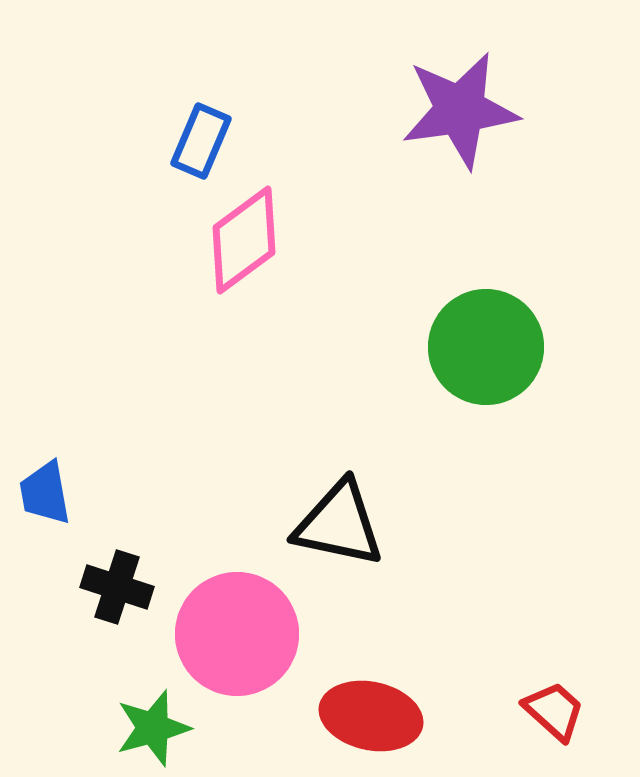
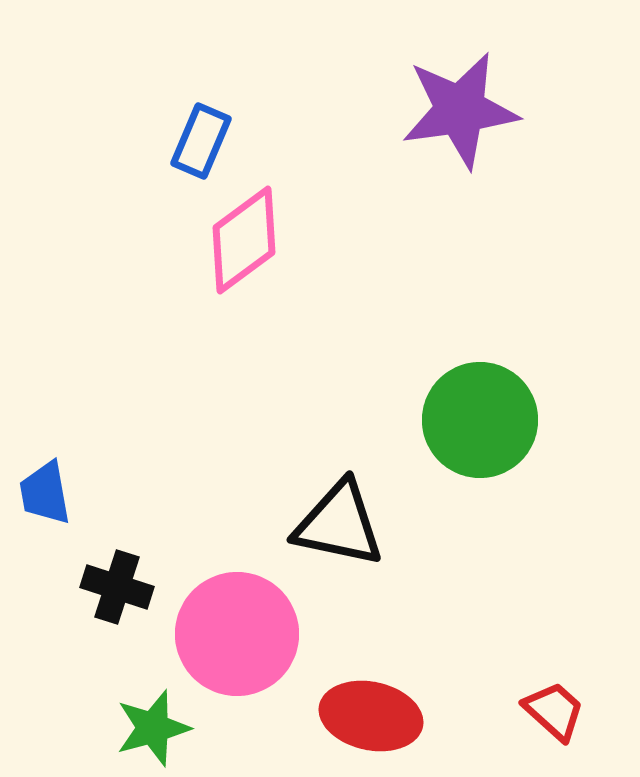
green circle: moved 6 px left, 73 px down
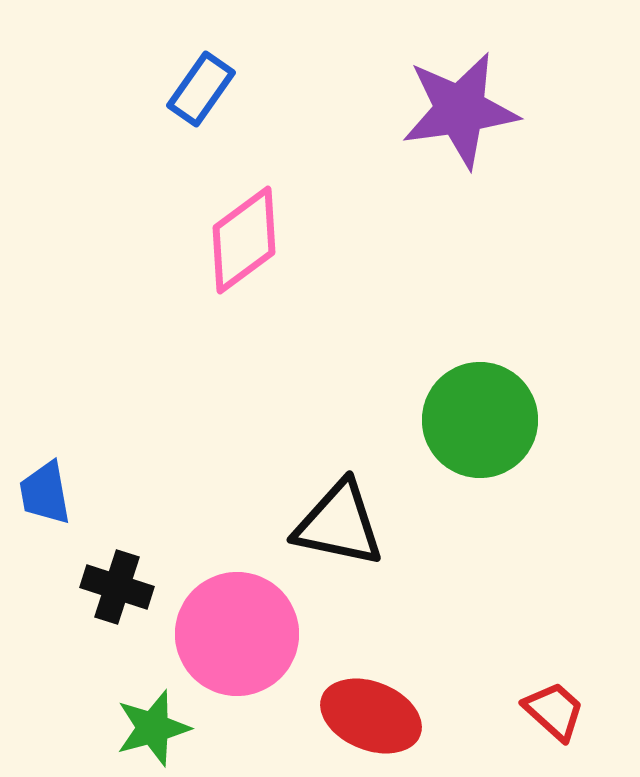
blue rectangle: moved 52 px up; rotated 12 degrees clockwise
red ellipse: rotated 10 degrees clockwise
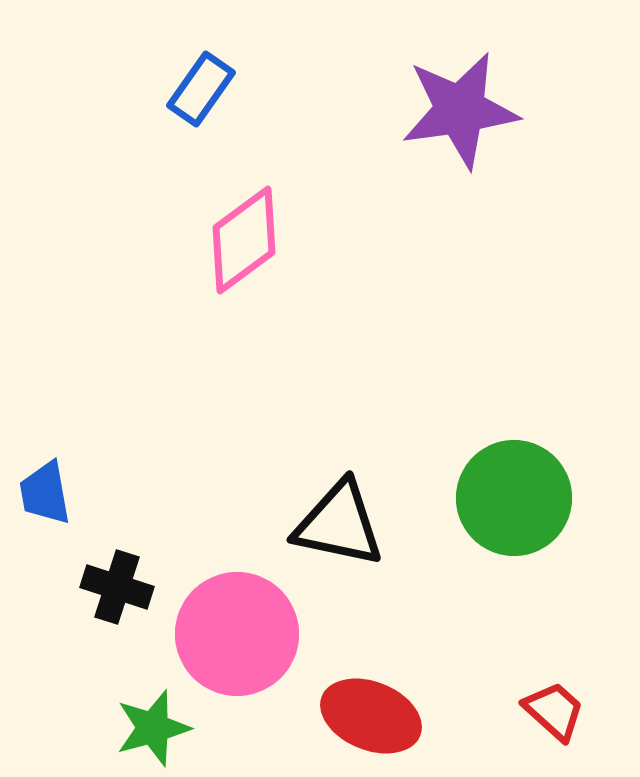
green circle: moved 34 px right, 78 px down
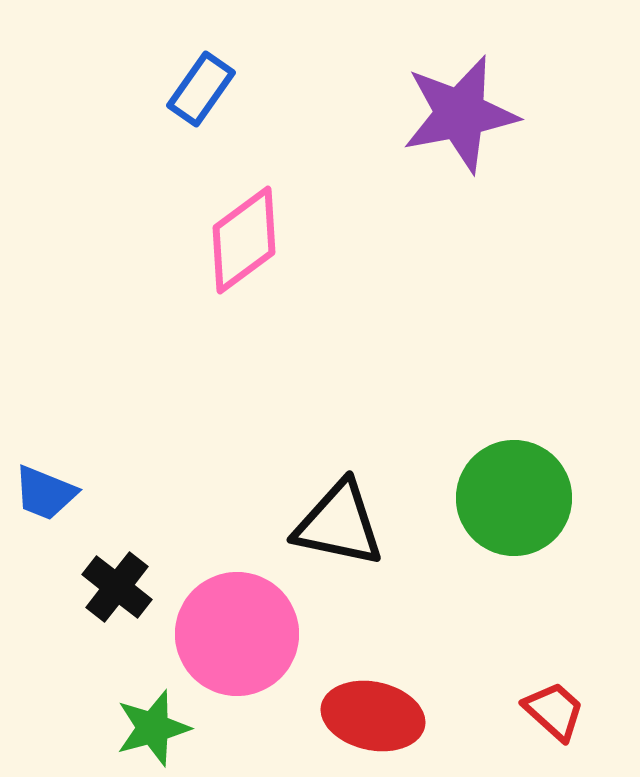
purple star: moved 4 px down; rotated 3 degrees counterclockwise
blue trapezoid: rotated 58 degrees counterclockwise
black cross: rotated 20 degrees clockwise
red ellipse: moved 2 px right; rotated 10 degrees counterclockwise
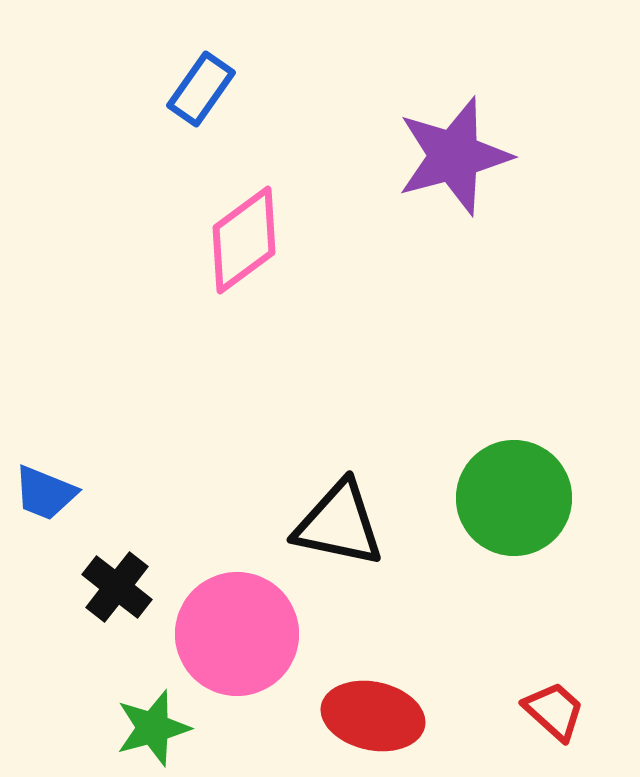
purple star: moved 6 px left, 42 px down; rotated 4 degrees counterclockwise
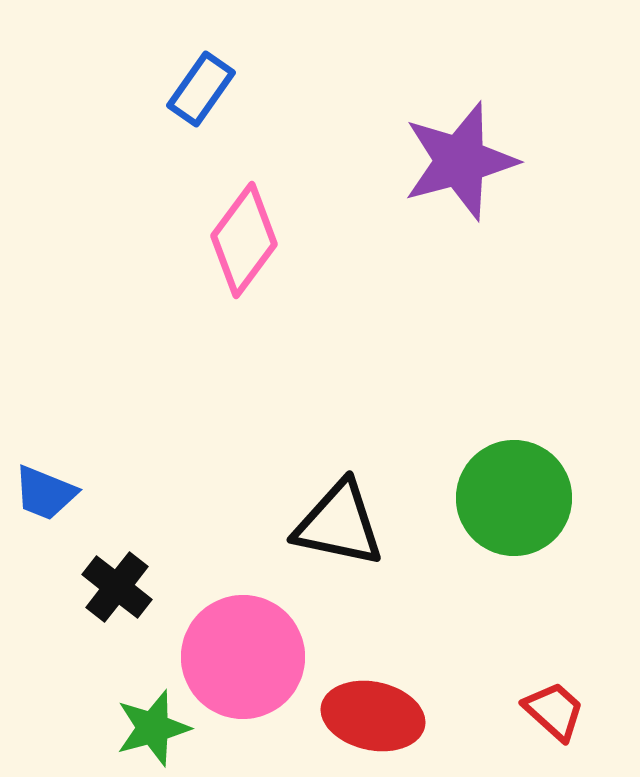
purple star: moved 6 px right, 5 px down
pink diamond: rotated 17 degrees counterclockwise
pink circle: moved 6 px right, 23 px down
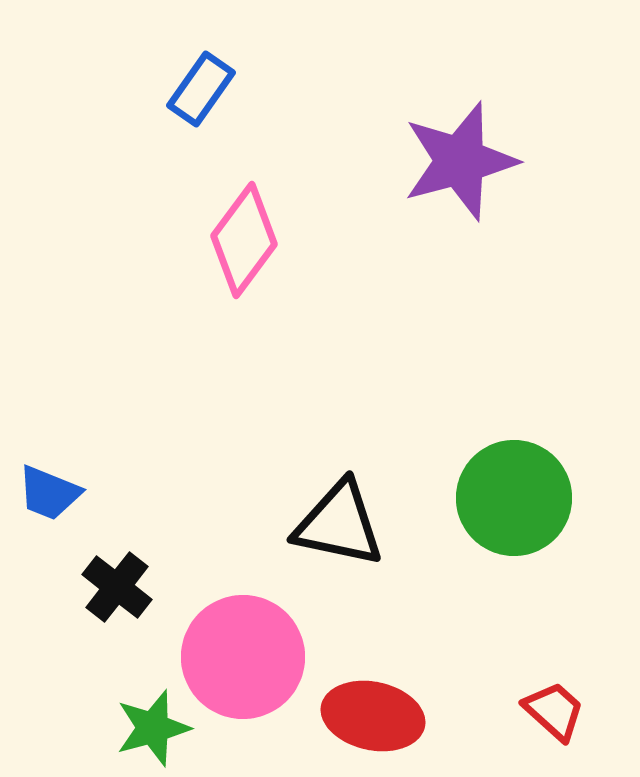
blue trapezoid: moved 4 px right
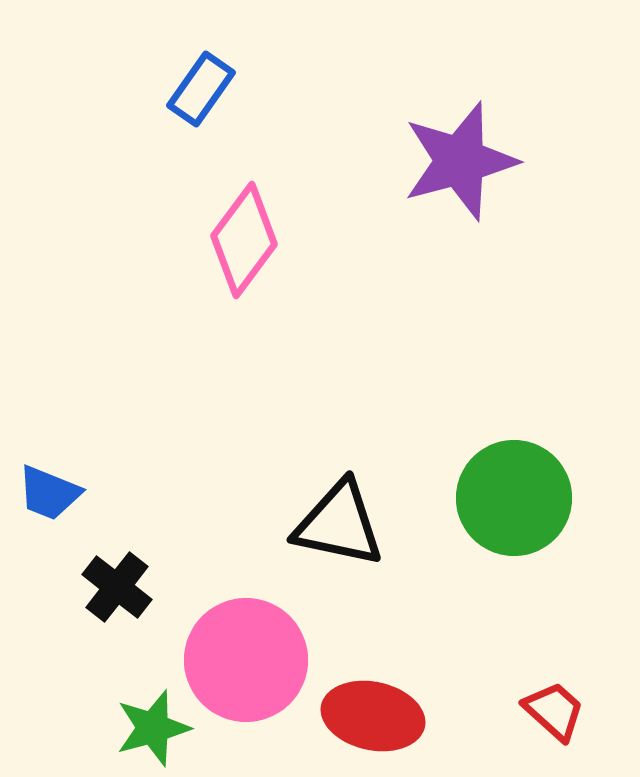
pink circle: moved 3 px right, 3 px down
